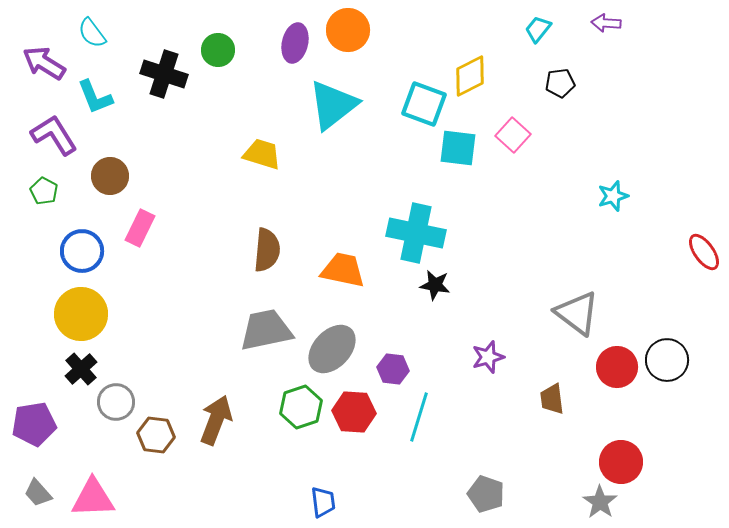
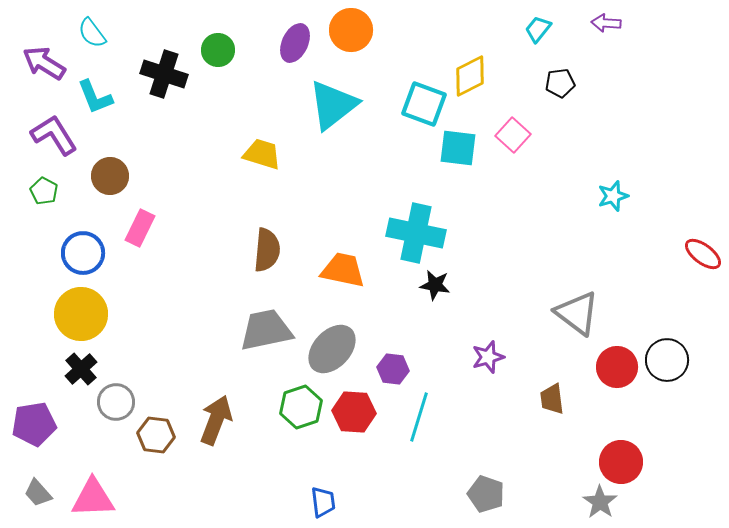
orange circle at (348, 30): moved 3 px right
purple ellipse at (295, 43): rotated 12 degrees clockwise
blue circle at (82, 251): moved 1 px right, 2 px down
red ellipse at (704, 252): moved 1 px left, 2 px down; rotated 18 degrees counterclockwise
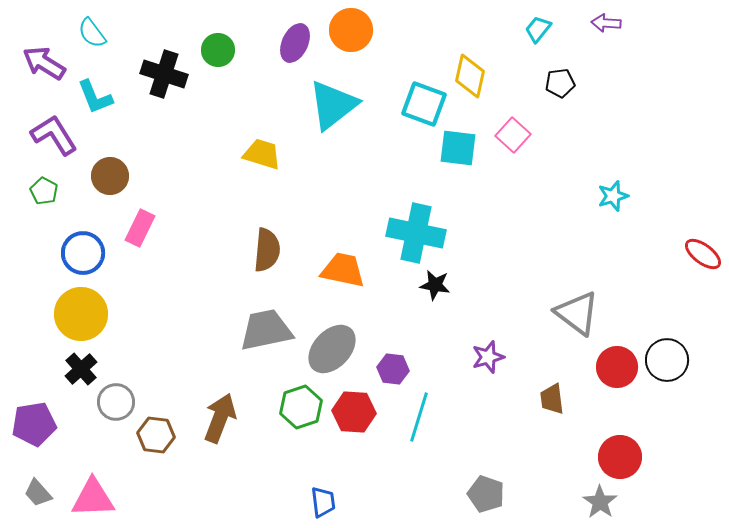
yellow diamond at (470, 76): rotated 51 degrees counterclockwise
brown arrow at (216, 420): moved 4 px right, 2 px up
red circle at (621, 462): moved 1 px left, 5 px up
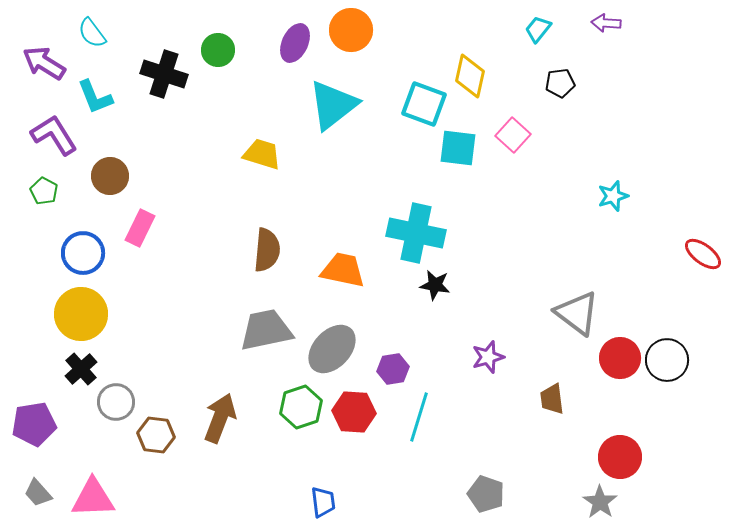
red circle at (617, 367): moved 3 px right, 9 px up
purple hexagon at (393, 369): rotated 16 degrees counterclockwise
